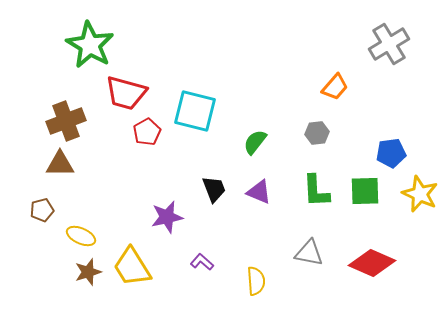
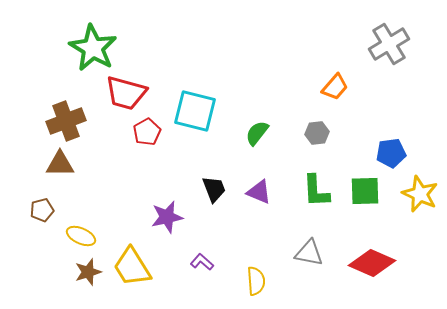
green star: moved 3 px right, 3 px down
green semicircle: moved 2 px right, 9 px up
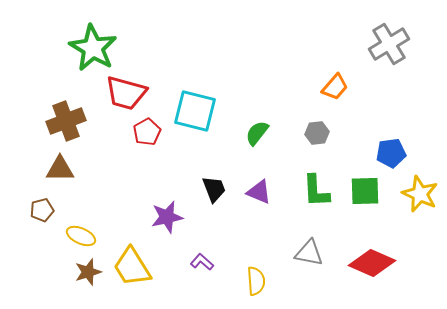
brown triangle: moved 5 px down
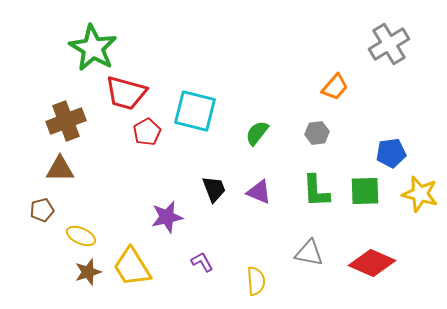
yellow star: rotated 9 degrees counterclockwise
purple L-shape: rotated 20 degrees clockwise
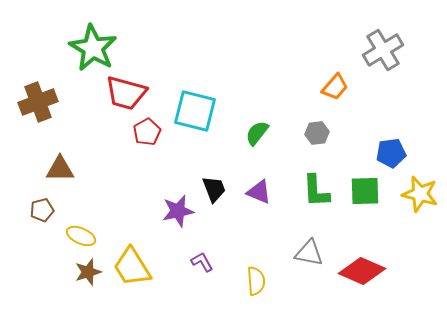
gray cross: moved 6 px left, 6 px down
brown cross: moved 28 px left, 19 px up
purple star: moved 11 px right, 6 px up
red diamond: moved 10 px left, 8 px down
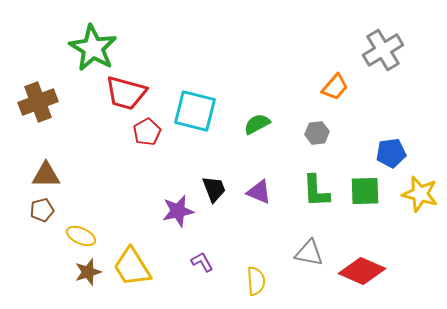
green semicircle: moved 9 px up; rotated 24 degrees clockwise
brown triangle: moved 14 px left, 6 px down
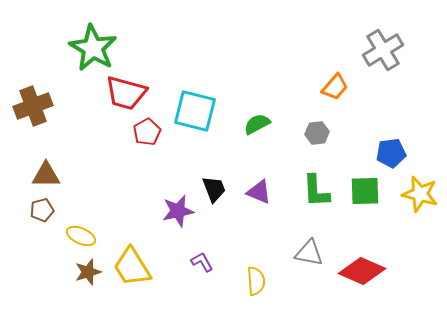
brown cross: moved 5 px left, 4 px down
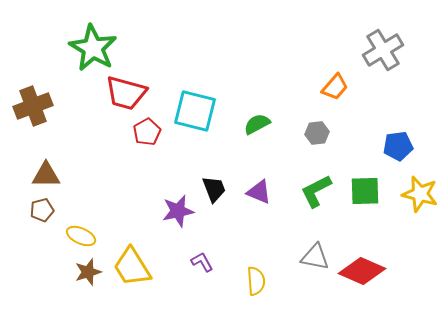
blue pentagon: moved 7 px right, 7 px up
green L-shape: rotated 66 degrees clockwise
gray triangle: moved 6 px right, 4 px down
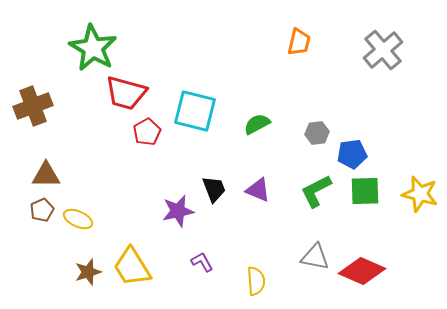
gray cross: rotated 9 degrees counterclockwise
orange trapezoid: moved 36 px left, 45 px up; rotated 28 degrees counterclockwise
blue pentagon: moved 46 px left, 8 px down
purple triangle: moved 1 px left, 2 px up
brown pentagon: rotated 10 degrees counterclockwise
yellow ellipse: moved 3 px left, 17 px up
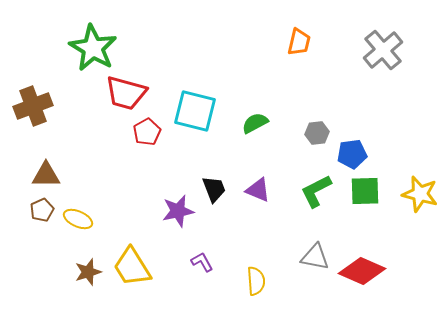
green semicircle: moved 2 px left, 1 px up
